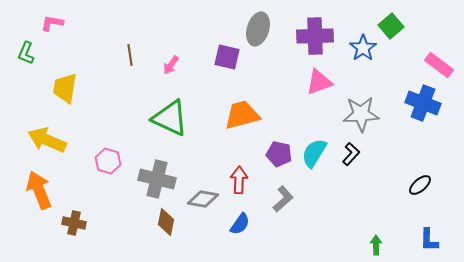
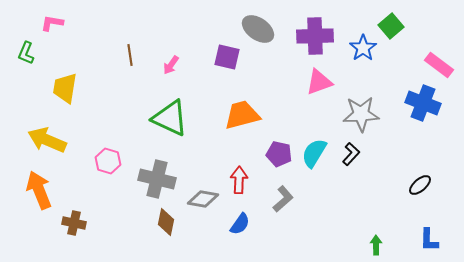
gray ellipse: rotated 72 degrees counterclockwise
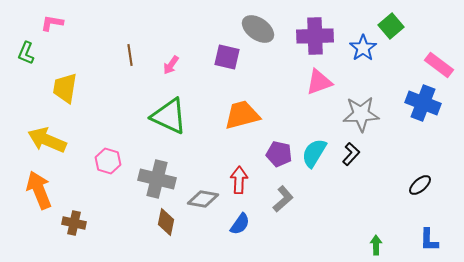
green triangle: moved 1 px left, 2 px up
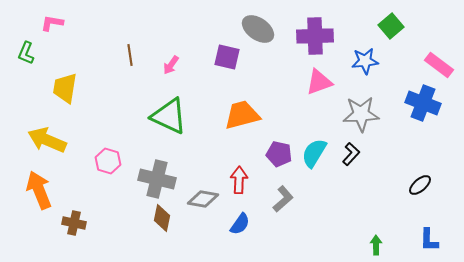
blue star: moved 2 px right, 13 px down; rotated 28 degrees clockwise
brown diamond: moved 4 px left, 4 px up
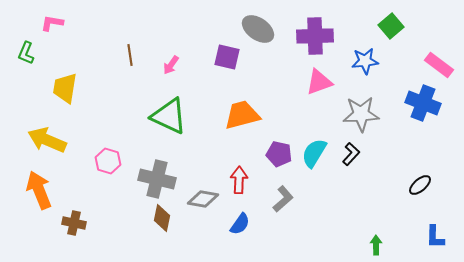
blue L-shape: moved 6 px right, 3 px up
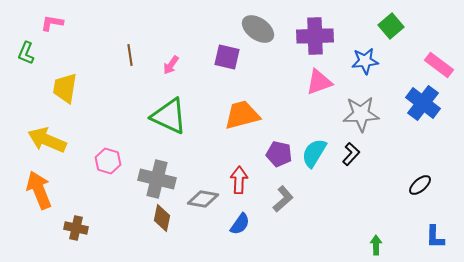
blue cross: rotated 16 degrees clockwise
brown cross: moved 2 px right, 5 px down
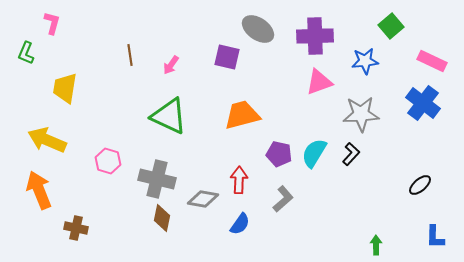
pink L-shape: rotated 95 degrees clockwise
pink rectangle: moved 7 px left, 4 px up; rotated 12 degrees counterclockwise
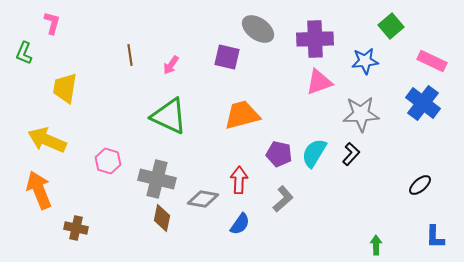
purple cross: moved 3 px down
green L-shape: moved 2 px left
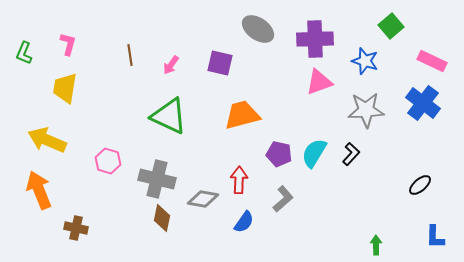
pink L-shape: moved 16 px right, 21 px down
purple square: moved 7 px left, 6 px down
blue star: rotated 24 degrees clockwise
gray star: moved 5 px right, 4 px up
blue semicircle: moved 4 px right, 2 px up
